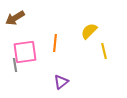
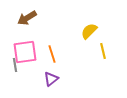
brown arrow: moved 12 px right
orange line: moved 3 px left, 11 px down; rotated 24 degrees counterclockwise
yellow line: moved 1 px left
purple triangle: moved 10 px left, 3 px up
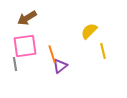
pink square: moved 6 px up
gray line: moved 1 px up
purple triangle: moved 9 px right, 13 px up
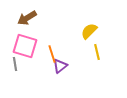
pink square: rotated 25 degrees clockwise
yellow line: moved 6 px left, 1 px down
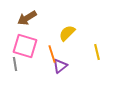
yellow semicircle: moved 22 px left, 2 px down
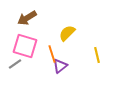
yellow line: moved 3 px down
gray line: rotated 64 degrees clockwise
